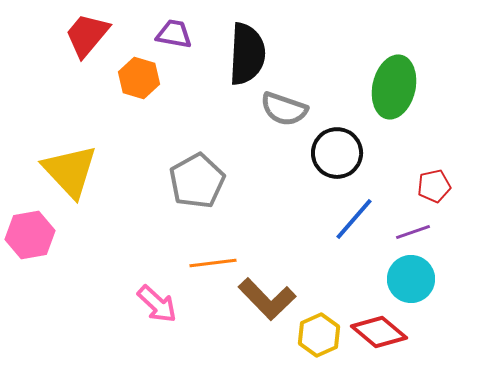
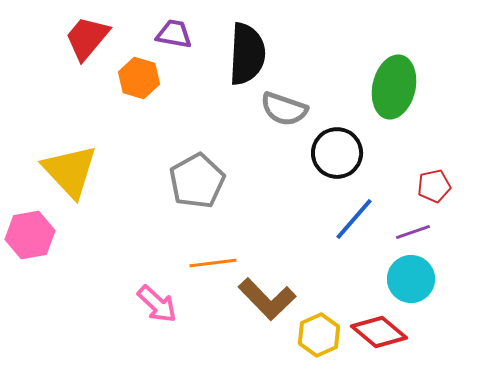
red trapezoid: moved 3 px down
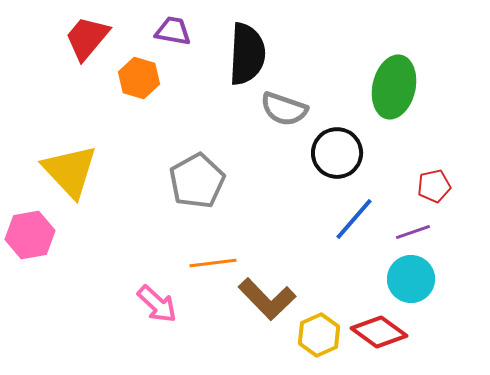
purple trapezoid: moved 1 px left, 3 px up
red diamond: rotated 4 degrees counterclockwise
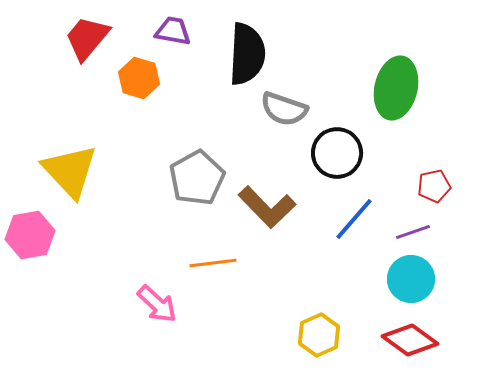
green ellipse: moved 2 px right, 1 px down
gray pentagon: moved 3 px up
brown L-shape: moved 92 px up
red diamond: moved 31 px right, 8 px down
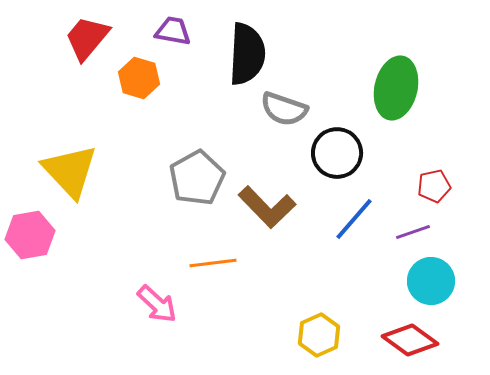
cyan circle: moved 20 px right, 2 px down
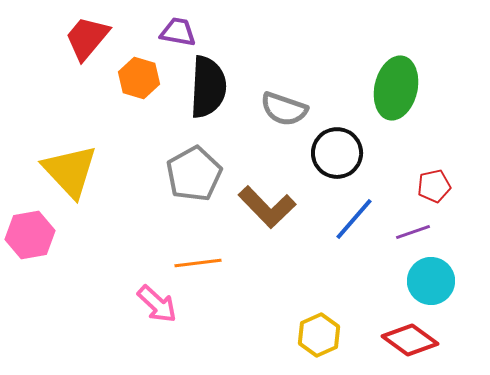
purple trapezoid: moved 5 px right, 1 px down
black semicircle: moved 39 px left, 33 px down
gray pentagon: moved 3 px left, 4 px up
orange line: moved 15 px left
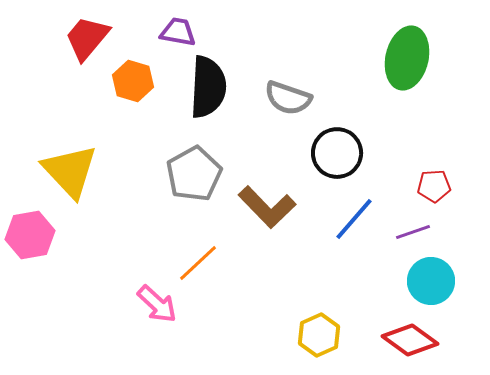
orange hexagon: moved 6 px left, 3 px down
green ellipse: moved 11 px right, 30 px up
gray semicircle: moved 4 px right, 11 px up
red pentagon: rotated 8 degrees clockwise
orange line: rotated 36 degrees counterclockwise
